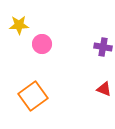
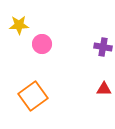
red triangle: rotated 21 degrees counterclockwise
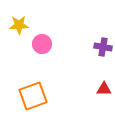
orange square: rotated 16 degrees clockwise
